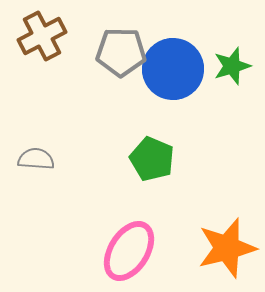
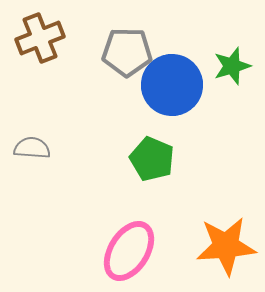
brown cross: moved 2 px left, 2 px down; rotated 6 degrees clockwise
gray pentagon: moved 6 px right
blue circle: moved 1 px left, 16 px down
gray semicircle: moved 4 px left, 11 px up
orange star: moved 1 px left, 2 px up; rotated 10 degrees clockwise
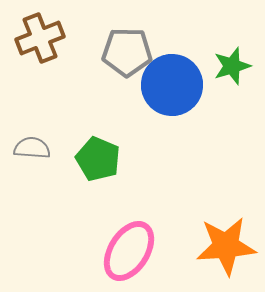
green pentagon: moved 54 px left
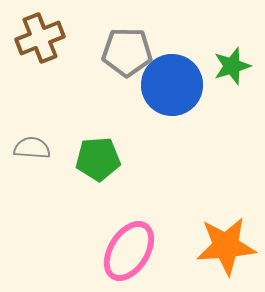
green pentagon: rotated 27 degrees counterclockwise
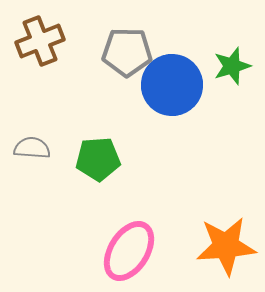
brown cross: moved 3 px down
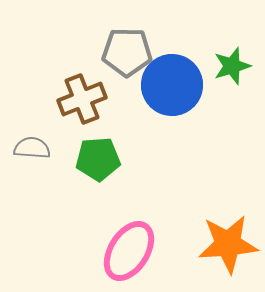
brown cross: moved 42 px right, 58 px down
orange star: moved 2 px right, 2 px up
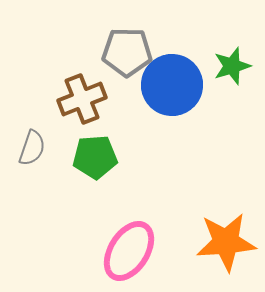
gray semicircle: rotated 105 degrees clockwise
green pentagon: moved 3 px left, 2 px up
orange star: moved 2 px left, 2 px up
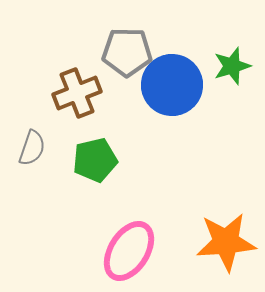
brown cross: moved 5 px left, 6 px up
green pentagon: moved 3 px down; rotated 9 degrees counterclockwise
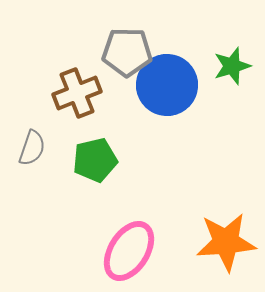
blue circle: moved 5 px left
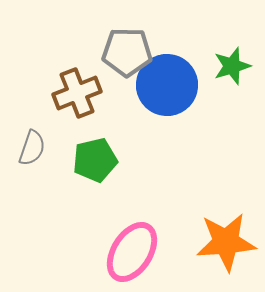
pink ellipse: moved 3 px right, 1 px down
